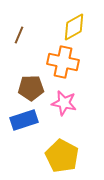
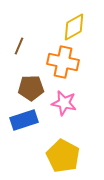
brown line: moved 11 px down
yellow pentagon: moved 1 px right
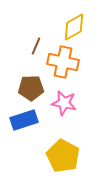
brown line: moved 17 px right
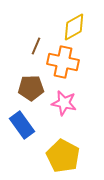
blue rectangle: moved 2 px left, 5 px down; rotated 72 degrees clockwise
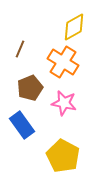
brown line: moved 16 px left, 3 px down
orange cross: rotated 20 degrees clockwise
brown pentagon: moved 1 px left; rotated 20 degrees counterclockwise
